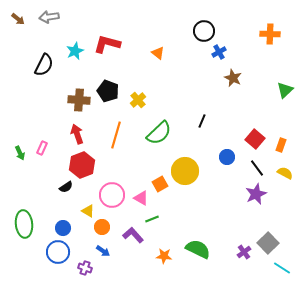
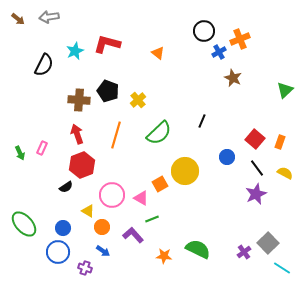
orange cross at (270, 34): moved 30 px left, 5 px down; rotated 24 degrees counterclockwise
orange rectangle at (281, 145): moved 1 px left, 3 px up
green ellipse at (24, 224): rotated 36 degrees counterclockwise
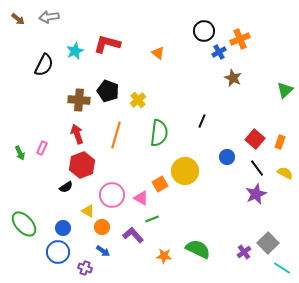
green semicircle at (159, 133): rotated 40 degrees counterclockwise
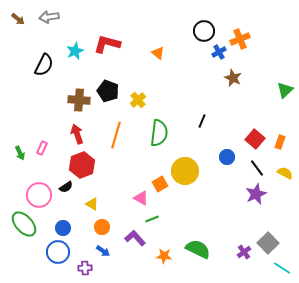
pink circle at (112, 195): moved 73 px left
yellow triangle at (88, 211): moved 4 px right, 7 px up
purple L-shape at (133, 235): moved 2 px right, 3 px down
purple cross at (85, 268): rotated 24 degrees counterclockwise
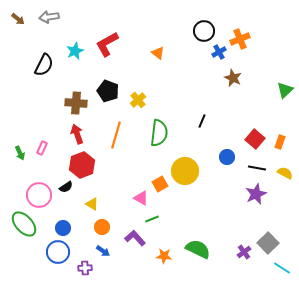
red L-shape at (107, 44): rotated 44 degrees counterclockwise
brown cross at (79, 100): moved 3 px left, 3 px down
black line at (257, 168): rotated 42 degrees counterclockwise
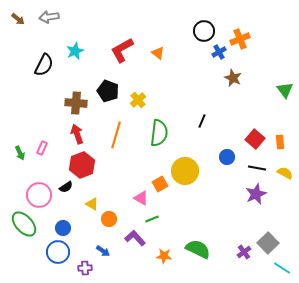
red L-shape at (107, 44): moved 15 px right, 6 px down
green triangle at (285, 90): rotated 24 degrees counterclockwise
orange rectangle at (280, 142): rotated 24 degrees counterclockwise
orange circle at (102, 227): moved 7 px right, 8 px up
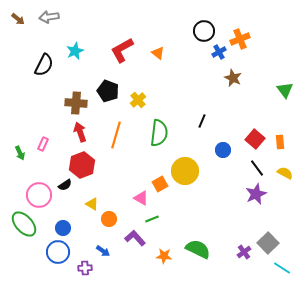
red arrow at (77, 134): moved 3 px right, 2 px up
pink rectangle at (42, 148): moved 1 px right, 4 px up
blue circle at (227, 157): moved 4 px left, 7 px up
black line at (257, 168): rotated 42 degrees clockwise
black semicircle at (66, 187): moved 1 px left, 2 px up
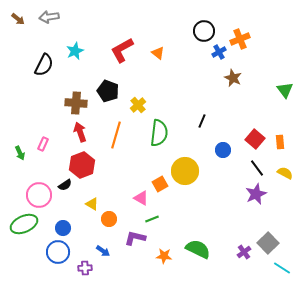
yellow cross at (138, 100): moved 5 px down
green ellipse at (24, 224): rotated 72 degrees counterclockwise
purple L-shape at (135, 238): rotated 35 degrees counterclockwise
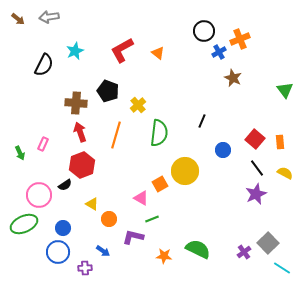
purple L-shape at (135, 238): moved 2 px left, 1 px up
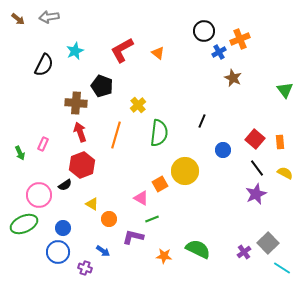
black pentagon at (108, 91): moved 6 px left, 5 px up
purple cross at (85, 268): rotated 24 degrees clockwise
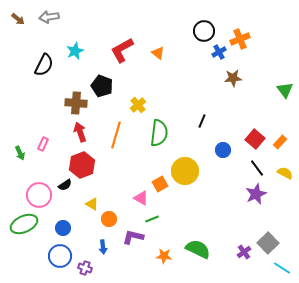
brown star at (233, 78): rotated 30 degrees counterclockwise
orange rectangle at (280, 142): rotated 48 degrees clockwise
blue arrow at (103, 251): moved 4 px up; rotated 48 degrees clockwise
blue circle at (58, 252): moved 2 px right, 4 px down
